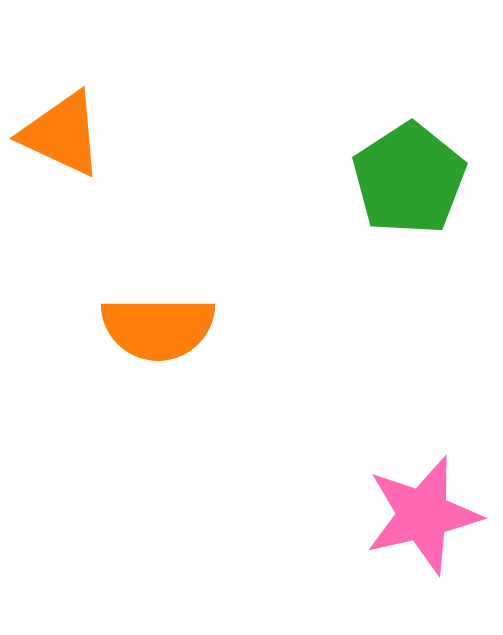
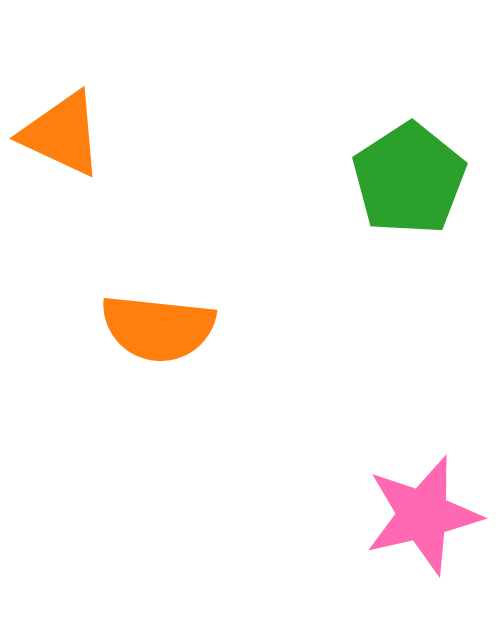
orange semicircle: rotated 6 degrees clockwise
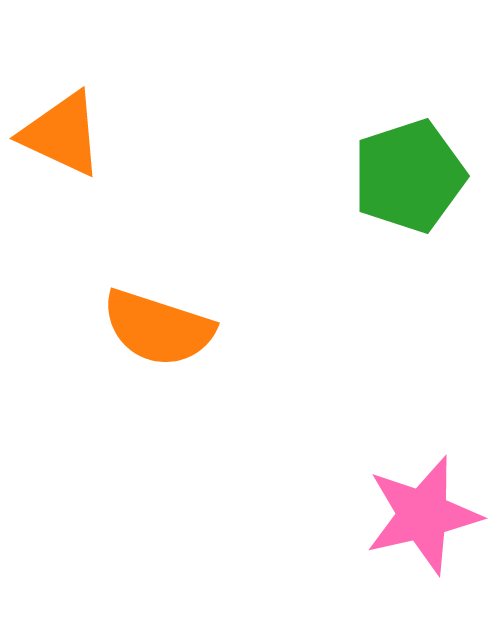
green pentagon: moved 3 px up; rotated 15 degrees clockwise
orange semicircle: rotated 12 degrees clockwise
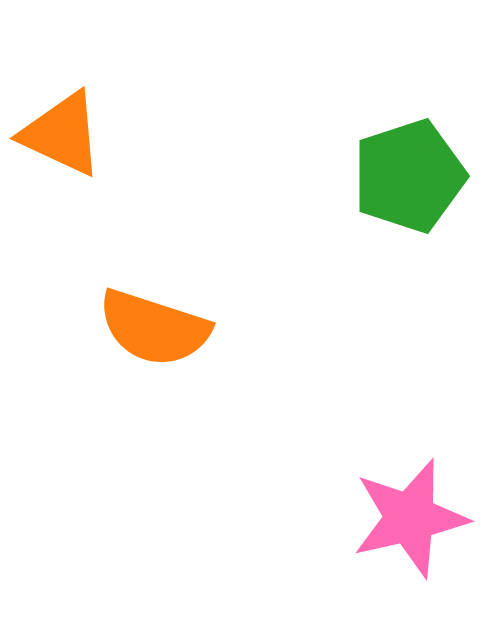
orange semicircle: moved 4 px left
pink star: moved 13 px left, 3 px down
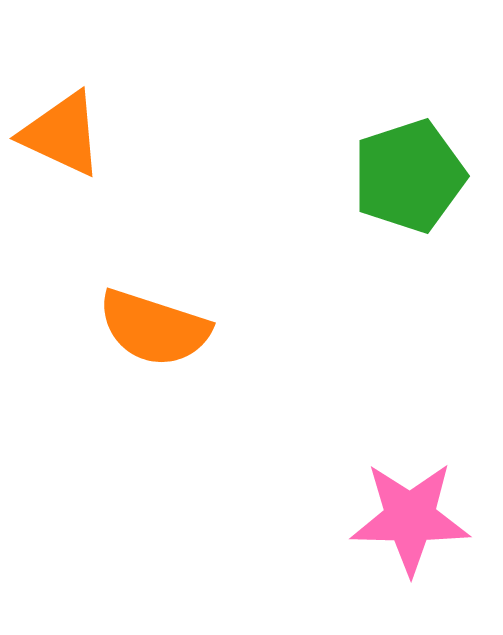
pink star: rotated 14 degrees clockwise
